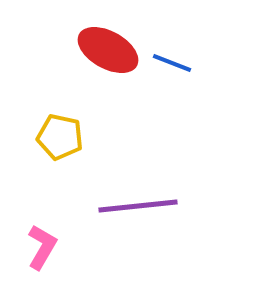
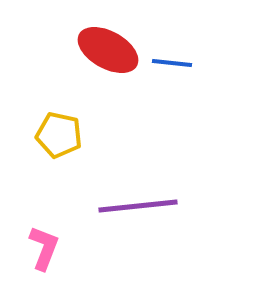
blue line: rotated 15 degrees counterclockwise
yellow pentagon: moved 1 px left, 2 px up
pink L-shape: moved 2 px right, 1 px down; rotated 9 degrees counterclockwise
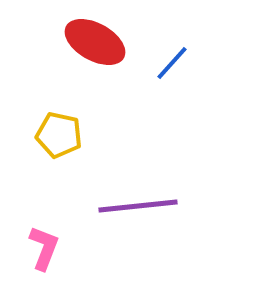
red ellipse: moved 13 px left, 8 px up
blue line: rotated 54 degrees counterclockwise
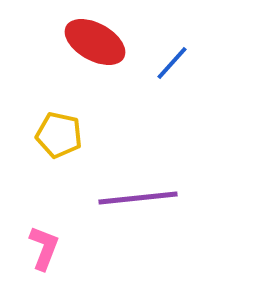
purple line: moved 8 px up
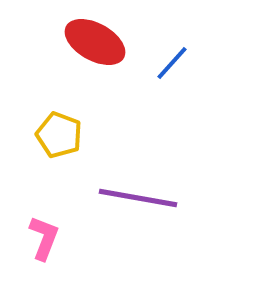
yellow pentagon: rotated 9 degrees clockwise
purple line: rotated 16 degrees clockwise
pink L-shape: moved 10 px up
